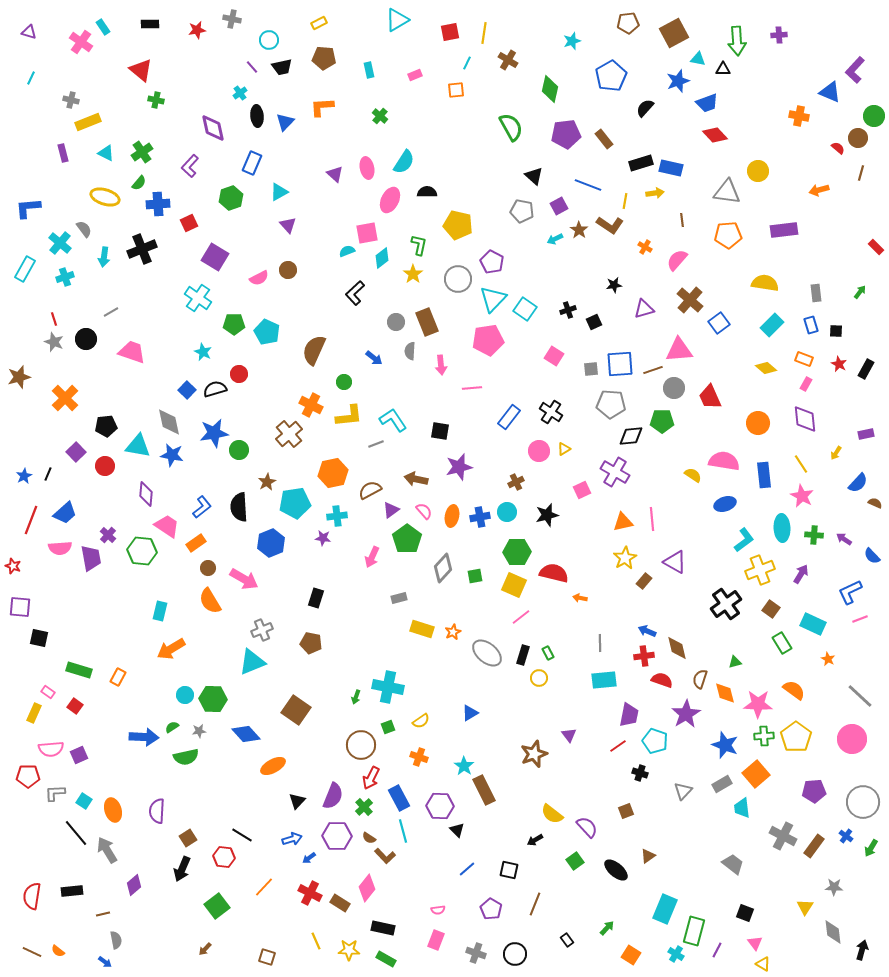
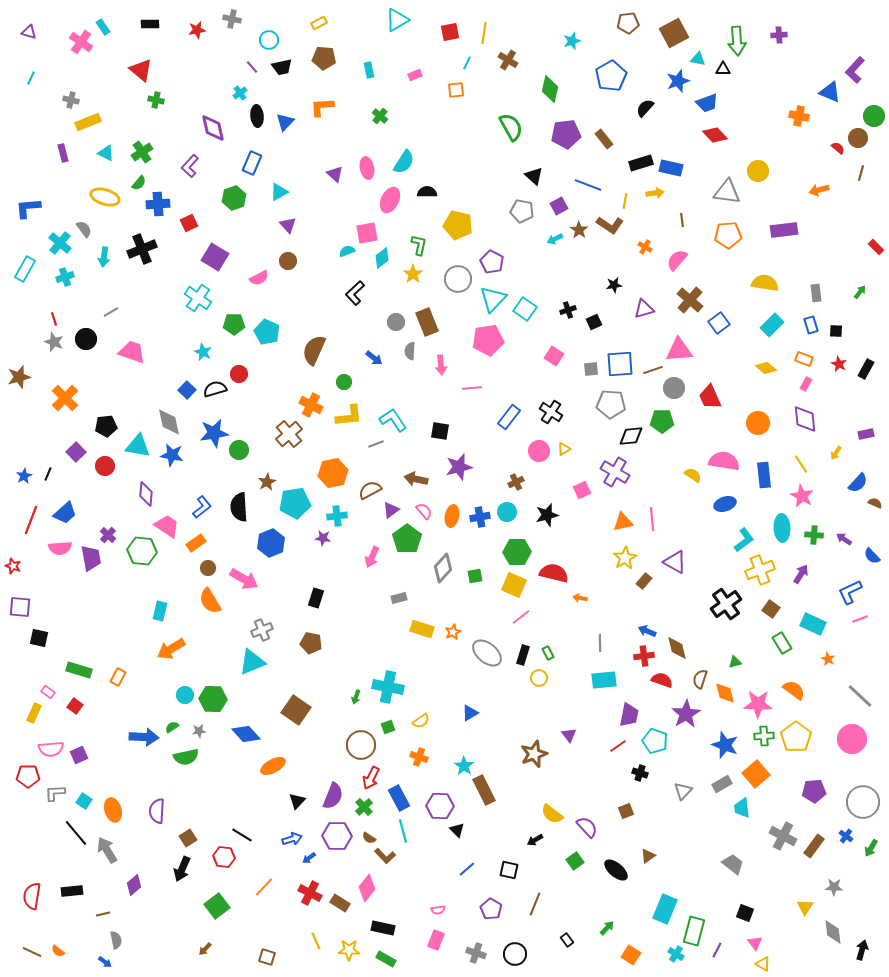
green hexagon at (231, 198): moved 3 px right
brown circle at (288, 270): moved 9 px up
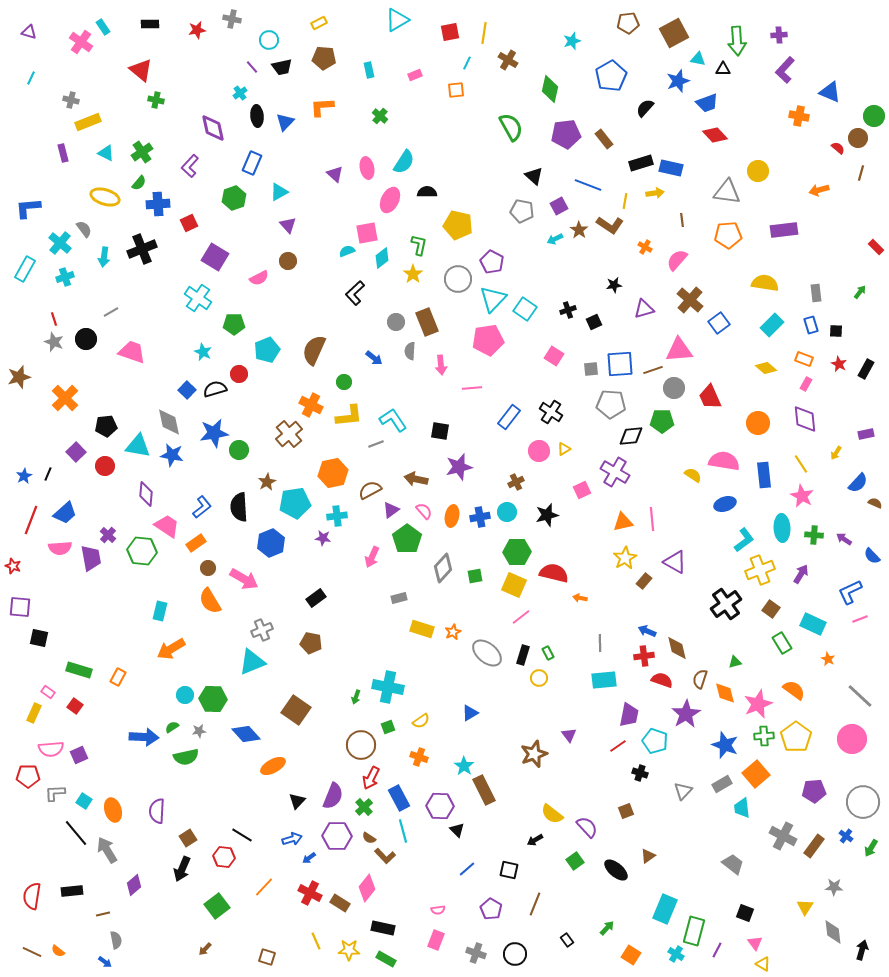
purple L-shape at (855, 70): moved 70 px left
cyan pentagon at (267, 332): moved 18 px down; rotated 25 degrees clockwise
black rectangle at (316, 598): rotated 36 degrees clockwise
pink star at (758, 704): rotated 24 degrees counterclockwise
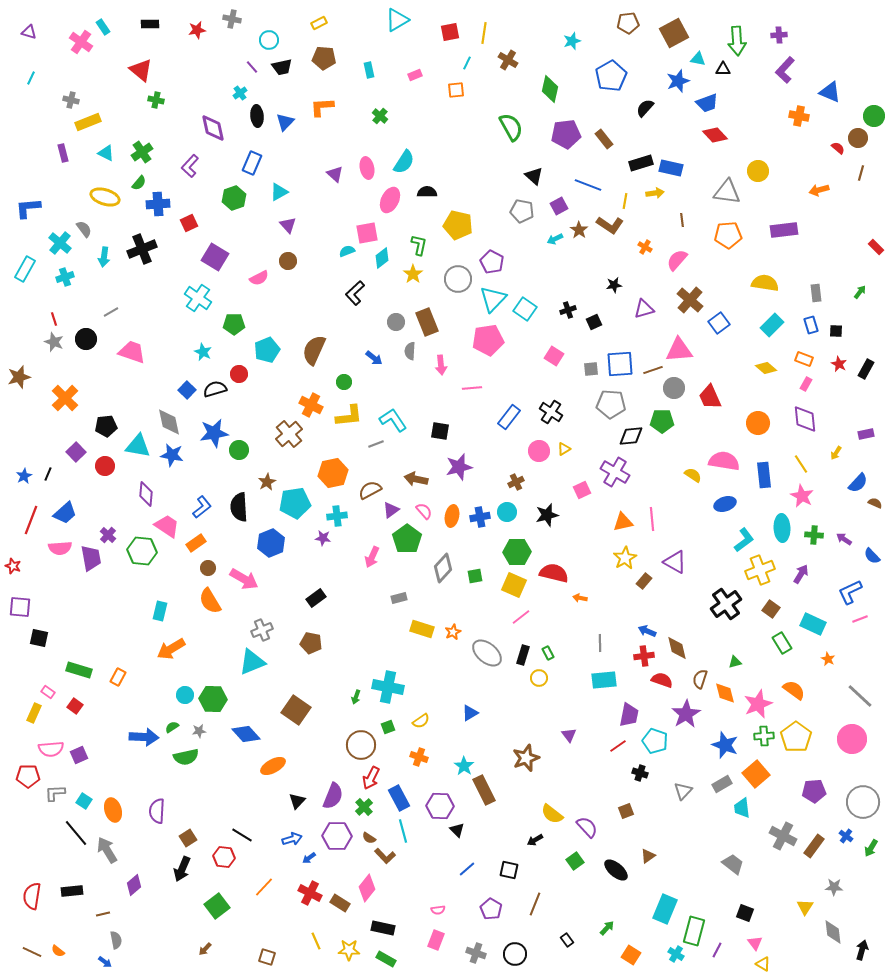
brown star at (534, 754): moved 8 px left, 4 px down
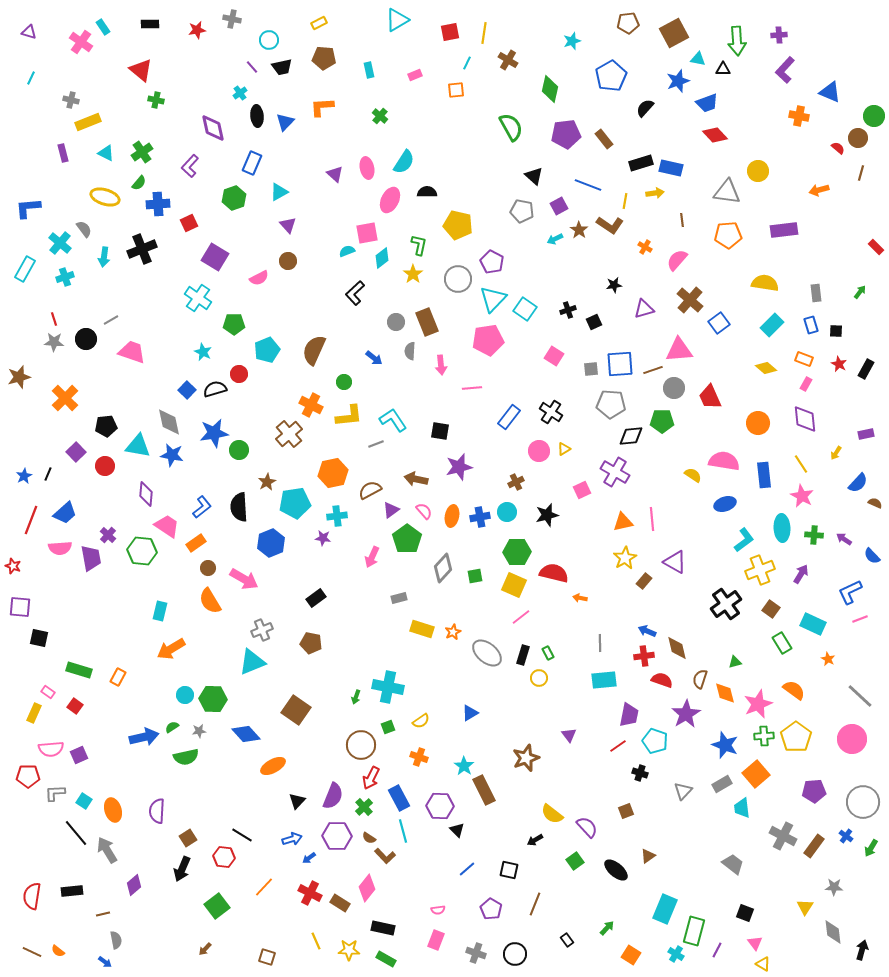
gray line at (111, 312): moved 8 px down
gray star at (54, 342): rotated 18 degrees counterclockwise
blue arrow at (144, 737): rotated 16 degrees counterclockwise
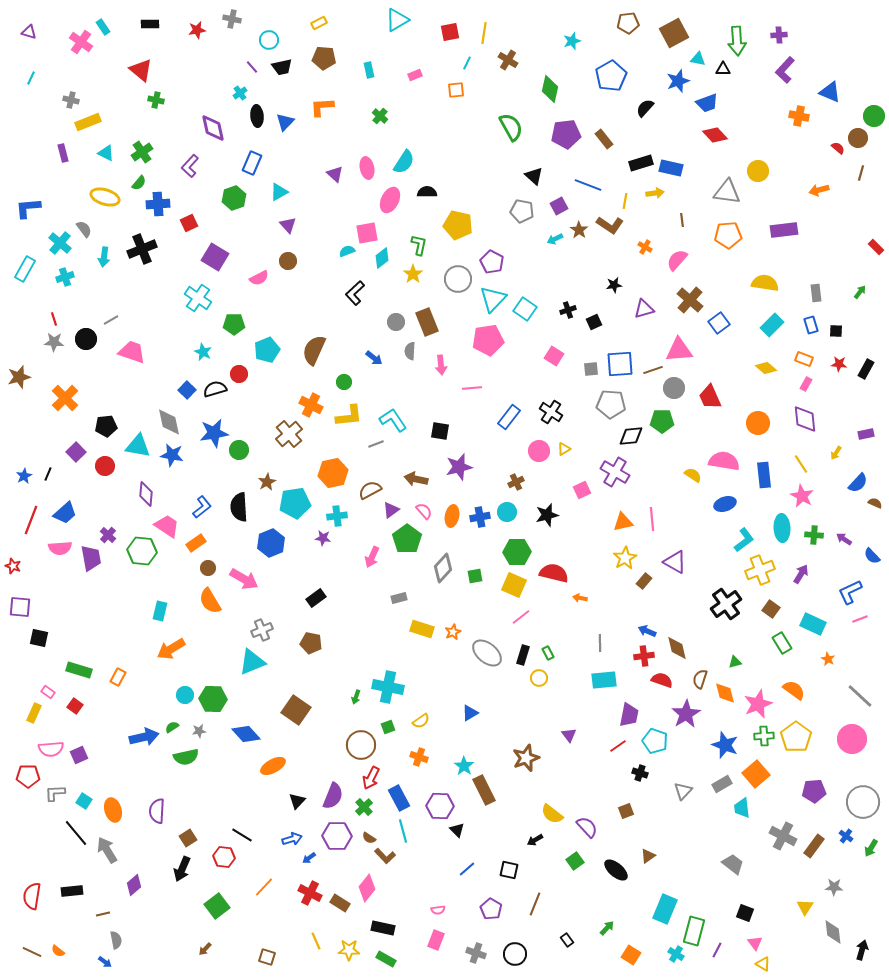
red star at (839, 364): rotated 21 degrees counterclockwise
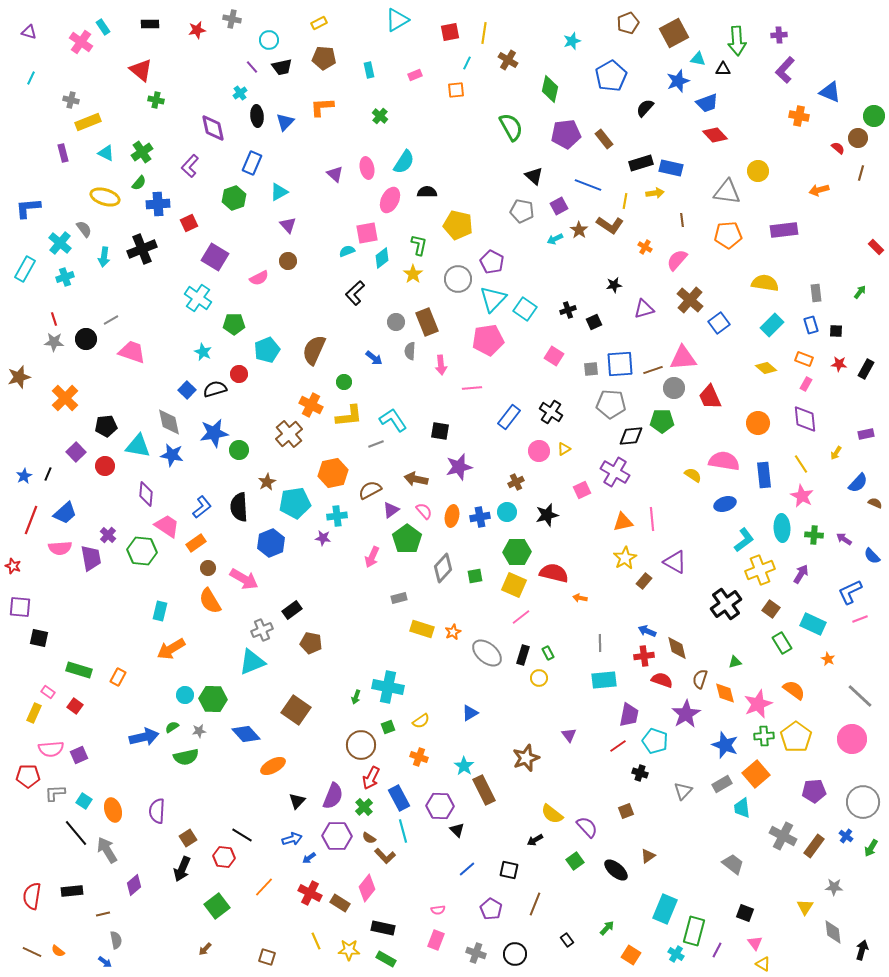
brown pentagon at (628, 23): rotated 15 degrees counterclockwise
pink triangle at (679, 350): moved 4 px right, 8 px down
black rectangle at (316, 598): moved 24 px left, 12 px down
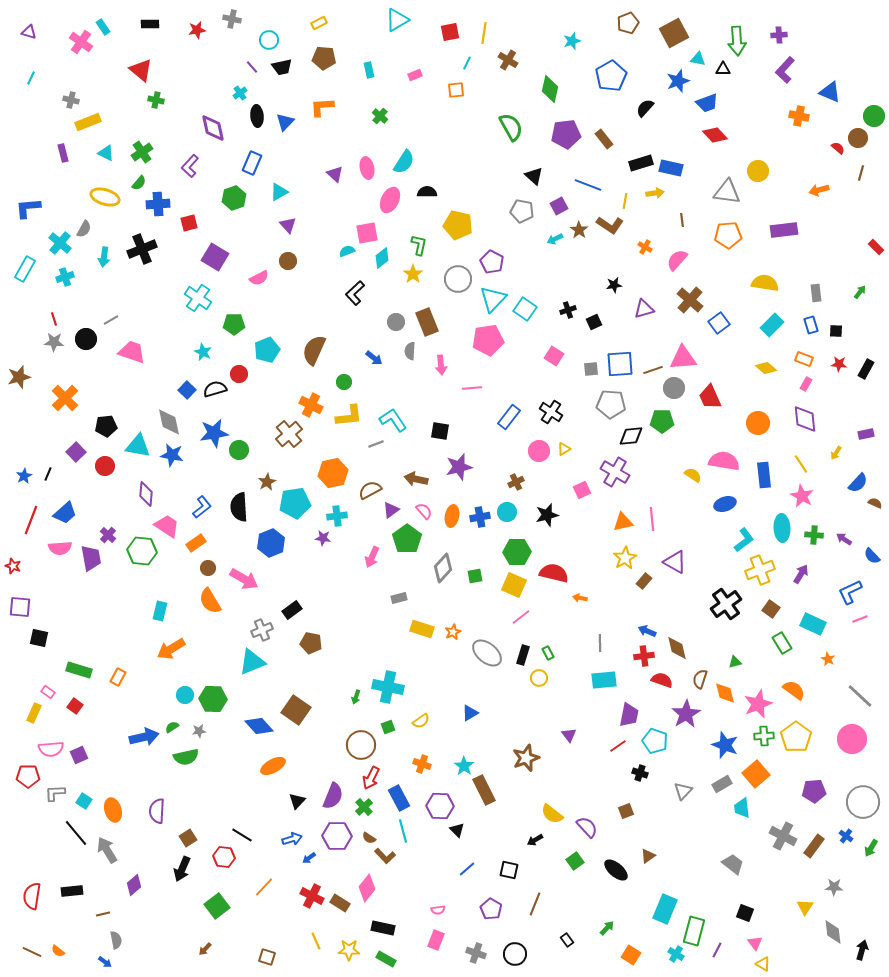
red square at (189, 223): rotated 12 degrees clockwise
gray semicircle at (84, 229): rotated 66 degrees clockwise
blue diamond at (246, 734): moved 13 px right, 8 px up
orange cross at (419, 757): moved 3 px right, 7 px down
red cross at (310, 893): moved 2 px right, 3 px down
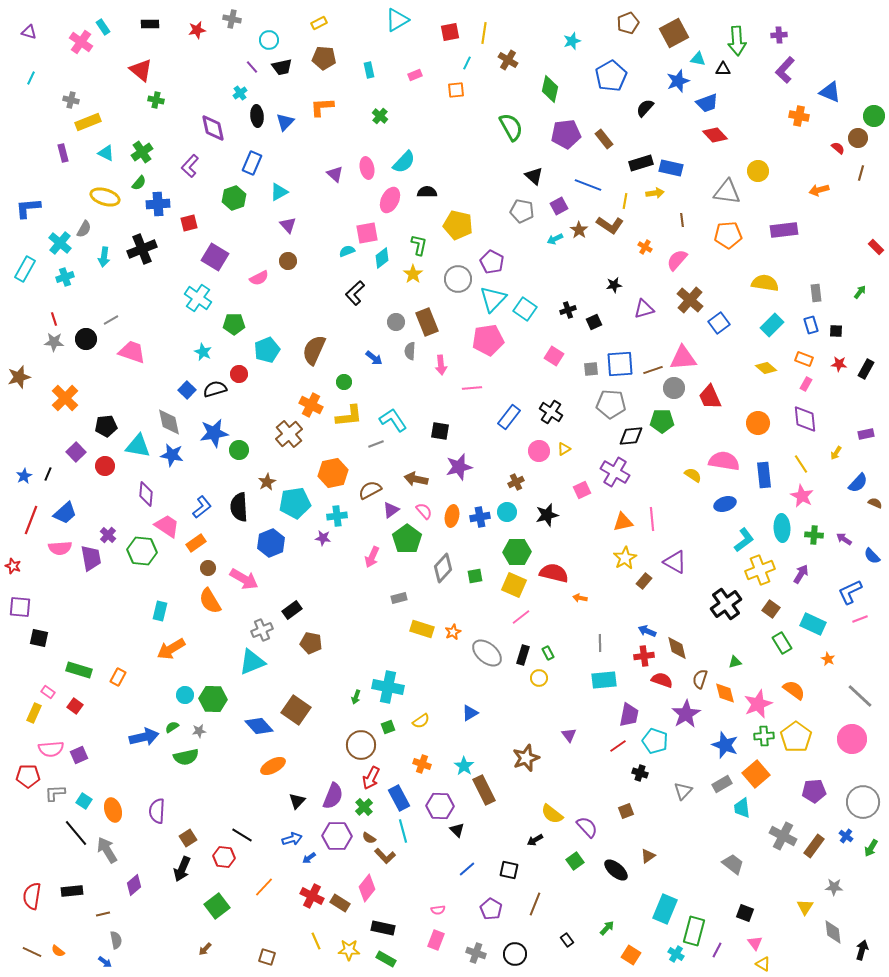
cyan semicircle at (404, 162): rotated 10 degrees clockwise
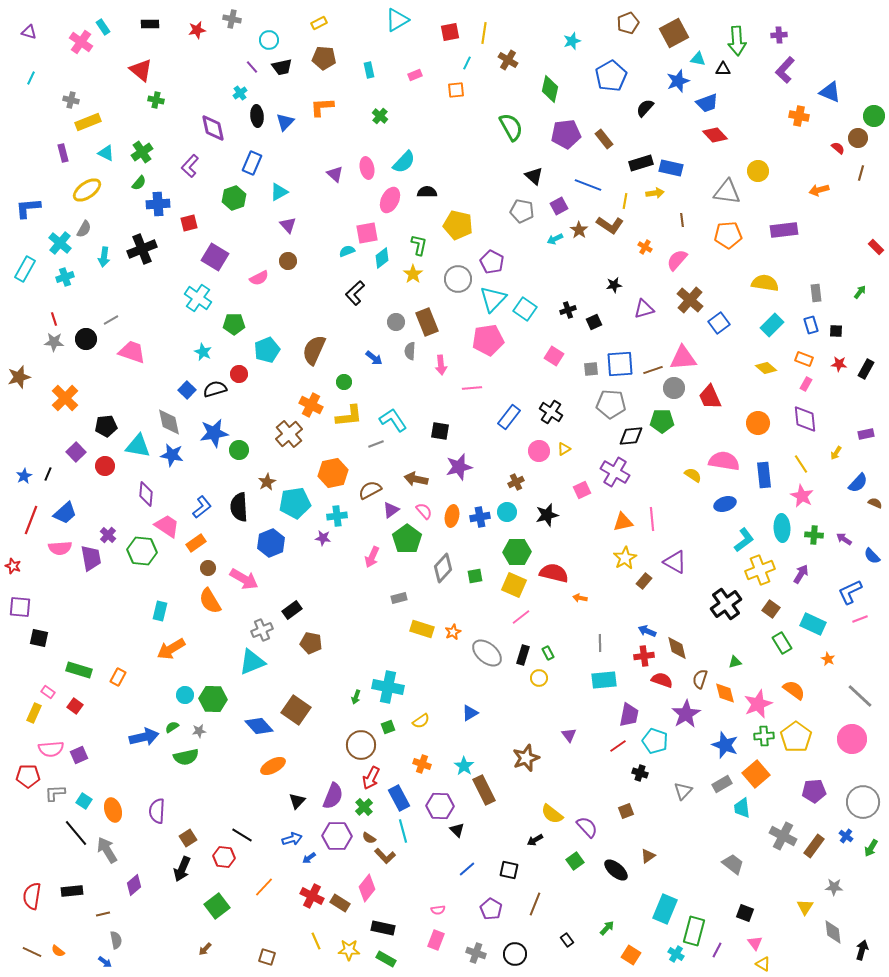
yellow ellipse at (105, 197): moved 18 px left, 7 px up; rotated 52 degrees counterclockwise
